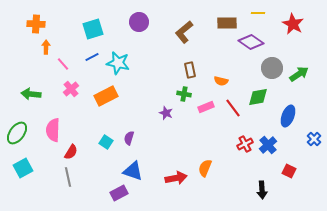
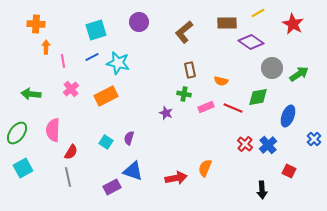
yellow line at (258, 13): rotated 32 degrees counterclockwise
cyan square at (93, 29): moved 3 px right, 1 px down
pink line at (63, 64): moved 3 px up; rotated 32 degrees clockwise
red line at (233, 108): rotated 30 degrees counterclockwise
red cross at (245, 144): rotated 21 degrees counterclockwise
purple rectangle at (119, 193): moved 7 px left, 6 px up
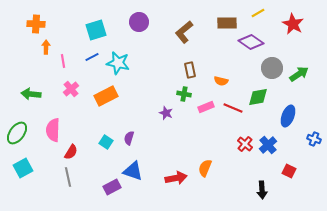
blue cross at (314, 139): rotated 24 degrees counterclockwise
